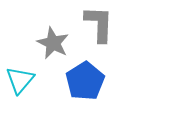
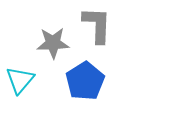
gray L-shape: moved 2 px left, 1 px down
gray star: rotated 28 degrees counterclockwise
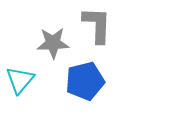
blue pentagon: rotated 18 degrees clockwise
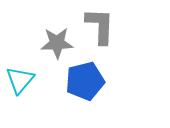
gray L-shape: moved 3 px right, 1 px down
gray star: moved 4 px right
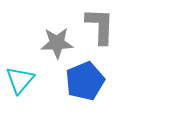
blue pentagon: rotated 9 degrees counterclockwise
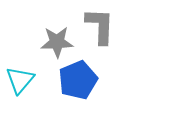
gray star: moved 1 px up
blue pentagon: moved 7 px left, 1 px up
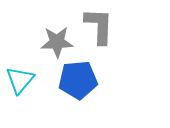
gray L-shape: moved 1 px left
blue pentagon: rotated 18 degrees clockwise
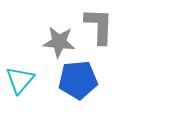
gray star: moved 2 px right; rotated 8 degrees clockwise
